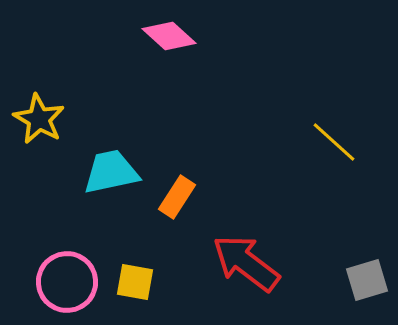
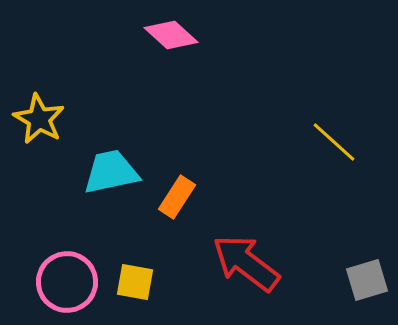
pink diamond: moved 2 px right, 1 px up
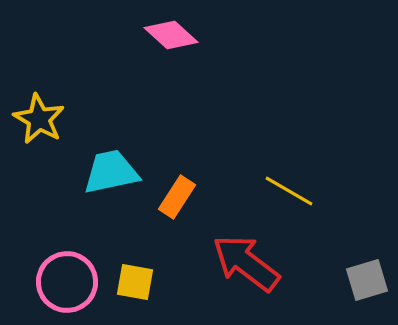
yellow line: moved 45 px left, 49 px down; rotated 12 degrees counterclockwise
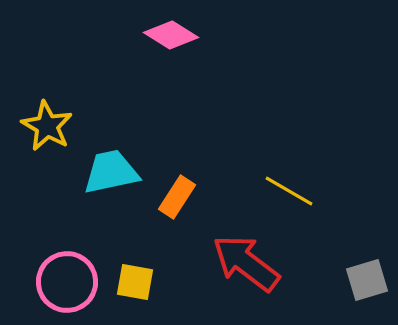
pink diamond: rotated 10 degrees counterclockwise
yellow star: moved 8 px right, 7 px down
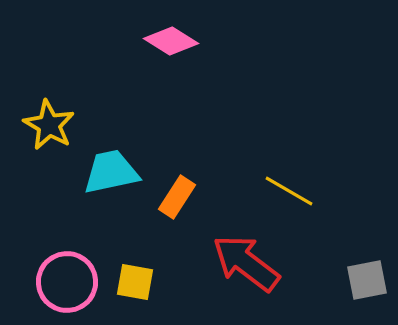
pink diamond: moved 6 px down
yellow star: moved 2 px right, 1 px up
gray square: rotated 6 degrees clockwise
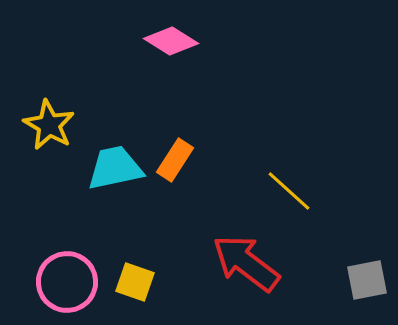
cyan trapezoid: moved 4 px right, 4 px up
yellow line: rotated 12 degrees clockwise
orange rectangle: moved 2 px left, 37 px up
yellow square: rotated 9 degrees clockwise
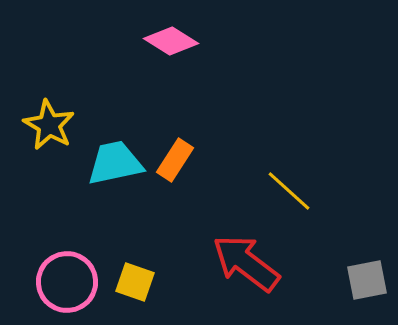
cyan trapezoid: moved 5 px up
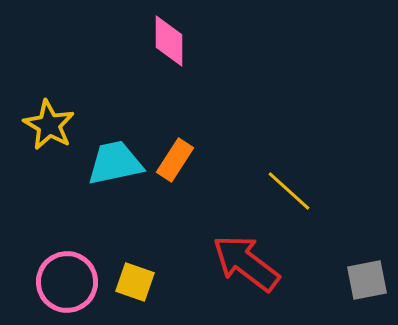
pink diamond: moved 2 px left; rotated 58 degrees clockwise
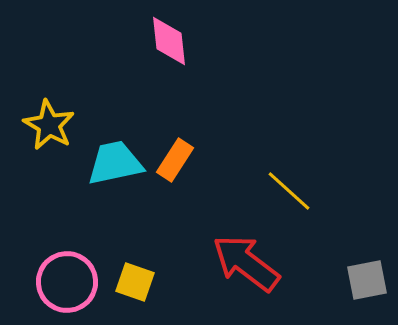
pink diamond: rotated 6 degrees counterclockwise
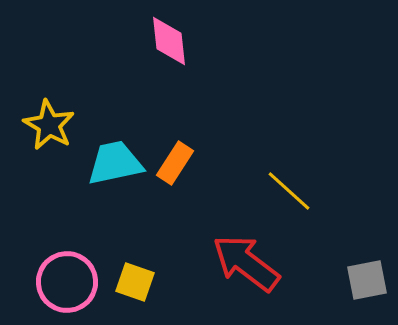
orange rectangle: moved 3 px down
